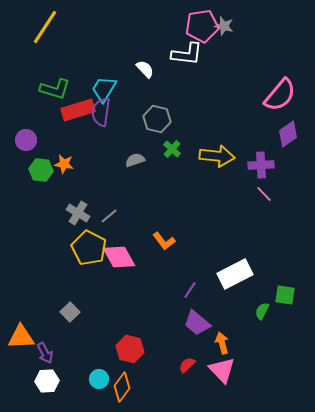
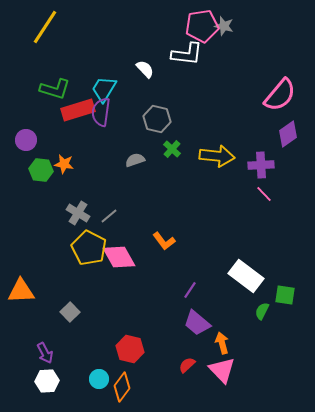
white rectangle: moved 11 px right, 2 px down; rotated 64 degrees clockwise
orange triangle: moved 46 px up
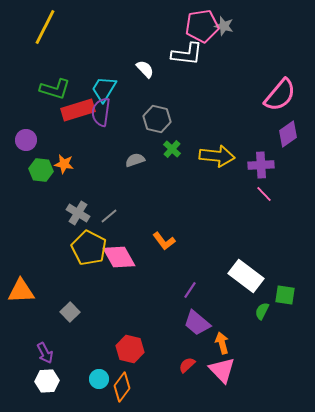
yellow line: rotated 6 degrees counterclockwise
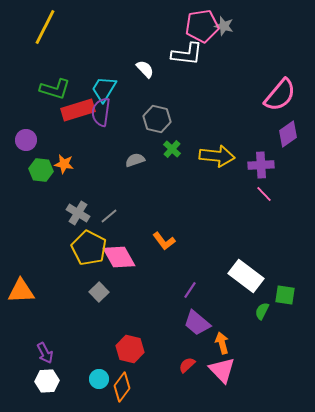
gray square: moved 29 px right, 20 px up
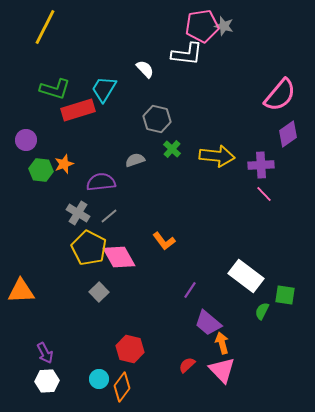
purple semicircle: moved 70 px down; rotated 76 degrees clockwise
orange star: rotated 30 degrees counterclockwise
purple trapezoid: moved 11 px right
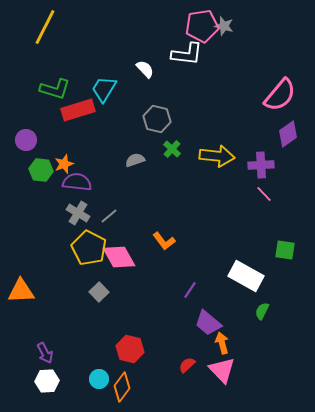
purple semicircle: moved 24 px left; rotated 12 degrees clockwise
white rectangle: rotated 8 degrees counterclockwise
green square: moved 45 px up
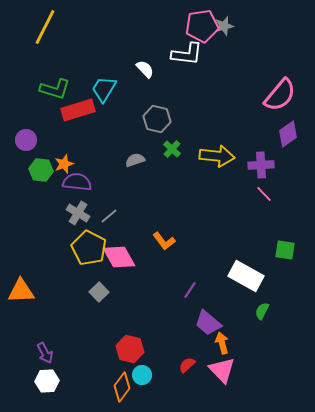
gray star: rotated 30 degrees counterclockwise
cyan circle: moved 43 px right, 4 px up
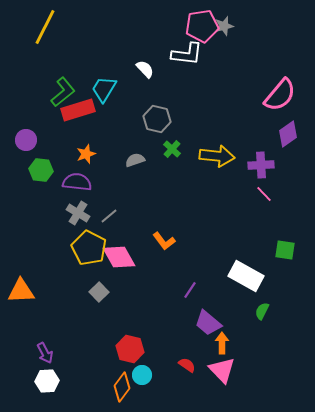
green L-shape: moved 8 px right, 3 px down; rotated 56 degrees counterclockwise
orange star: moved 22 px right, 10 px up
orange arrow: rotated 15 degrees clockwise
red semicircle: rotated 78 degrees clockwise
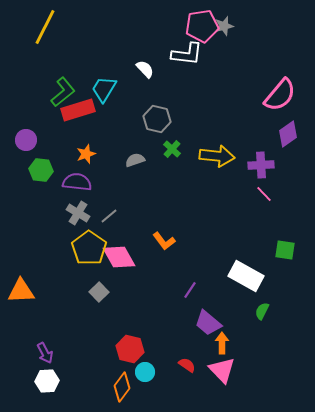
yellow pentagon: rotated 8 degrees clockwise
cyan circle: moved 3 px right, 3 px up
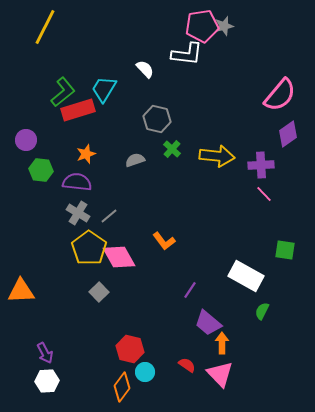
pink triangle: moved 2 px left, 4 px down
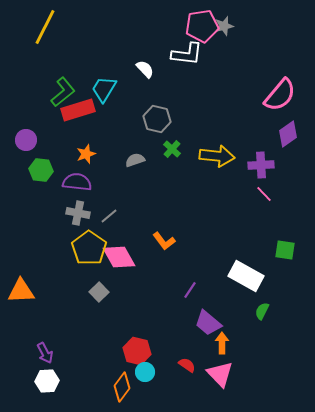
gray cross: rotated 20 degrees counterclockwise
red hexagon: moved 7 px right, 2 px down
